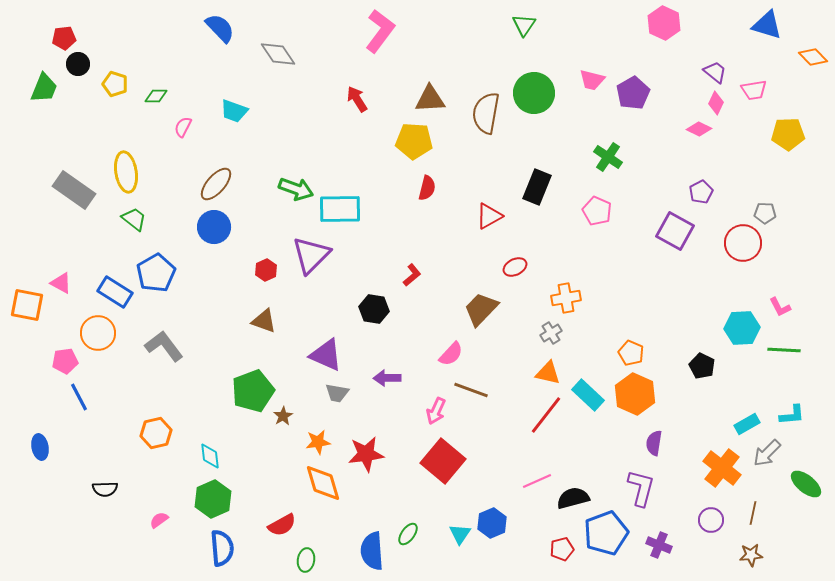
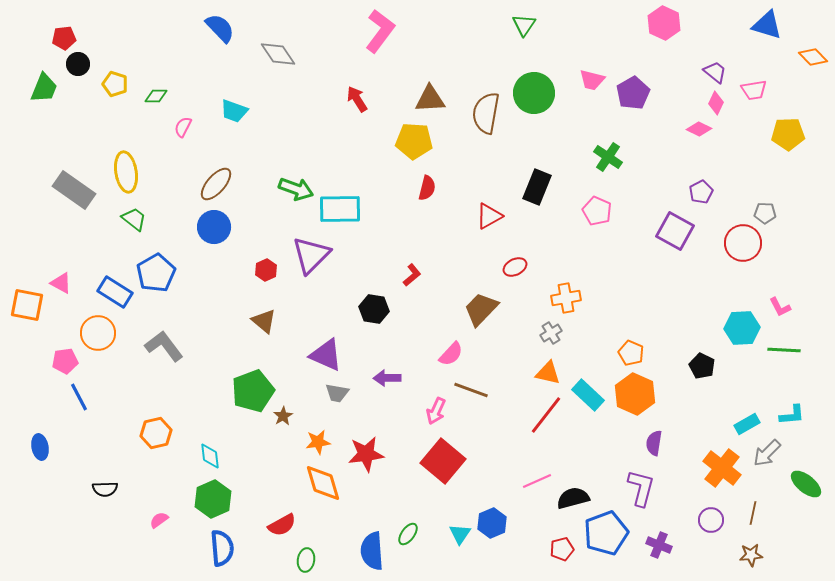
brown triangle at (264, 321): rotated 20 degrees clockwise
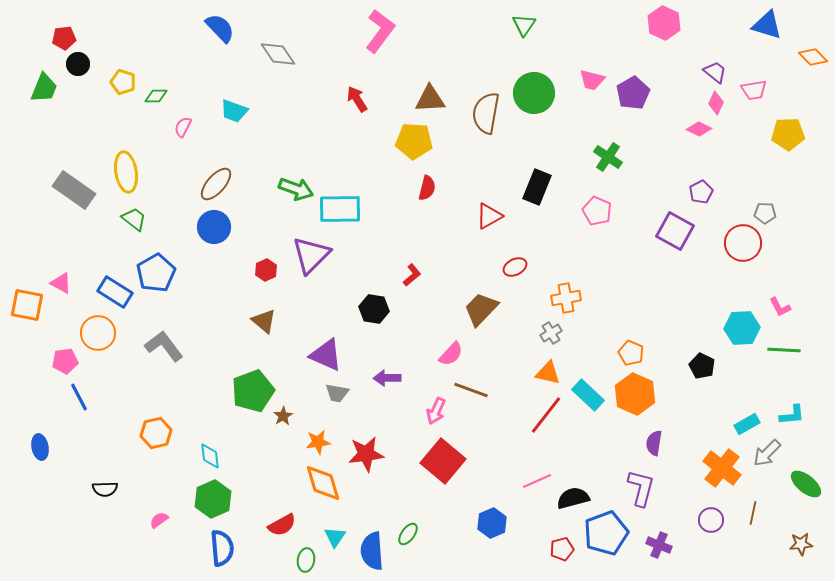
yellow pentagon at (115, 84): moved 8 px right, 2 px up
cyan triangle at (460, 534): moved 125 px left, 3 px down
brown star at (751, 555): moved 50 px right, 11 px up
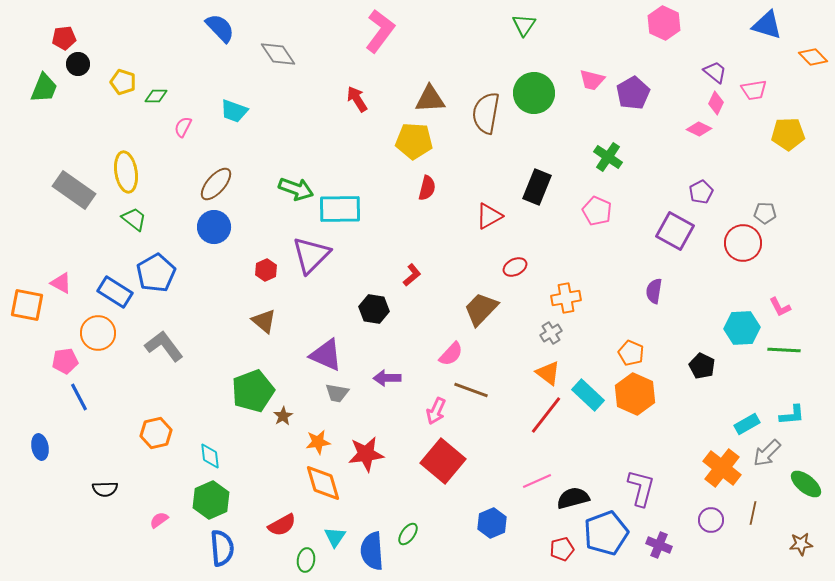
orange triangle at (548, 373): rotated 24 degrees clockwise
purple semicircle at (654, 443): moved 152 px up
green hexagon at (213, 499): moved 2 px left, 1 px down
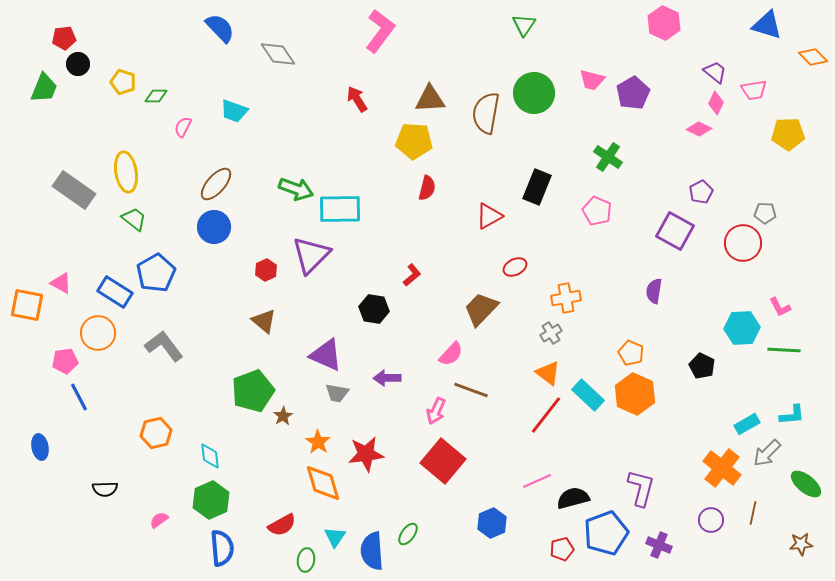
orange star at (318, 442): rotated 30 degrees counterclockwise
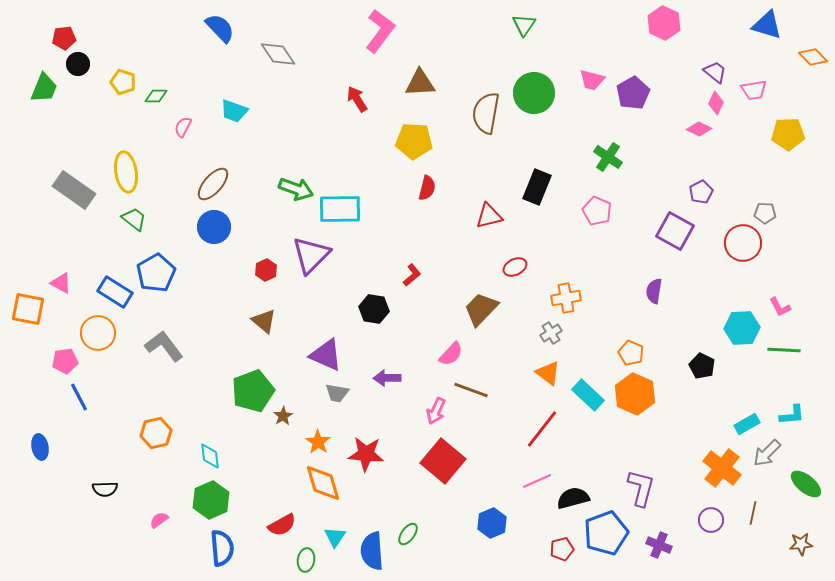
brown triangle at (430, 99): moved 10 px left, 16 px up
brown ellipse at (216, 184): moved 3 px left
red triangle at (489, 216): rotated 16 degrees clockwise
orange square at (27, 305): moved 1 px right, 4 px down
red line at (546, 415): moved 4 px left, 14 px down
red star at (366, 454): rotated 12 degrees clockwise
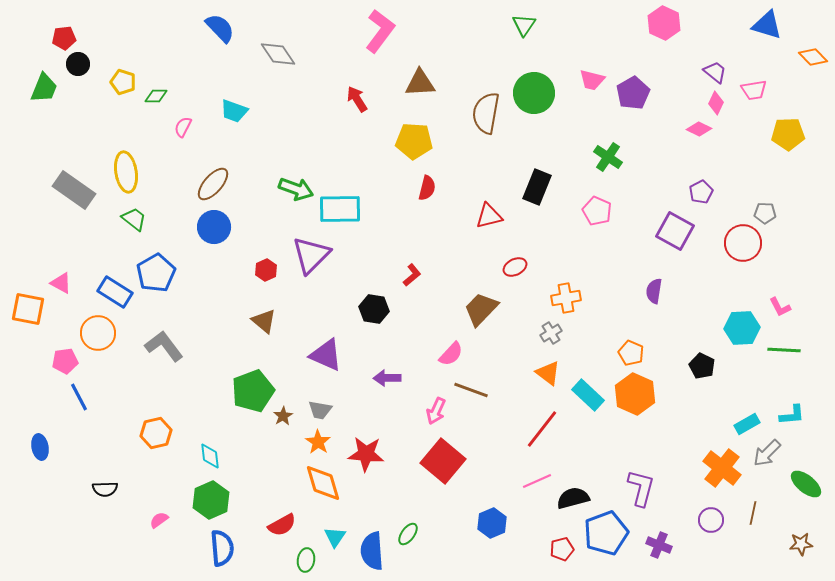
gray trapezoid at (337, 393): moved 17 px left, 17 px down
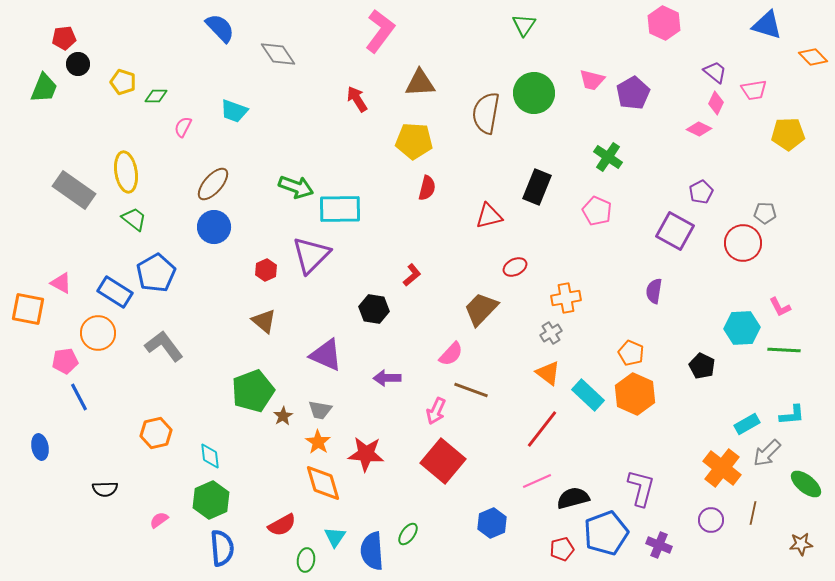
green arrow at (296, 189): moved 2 px up
